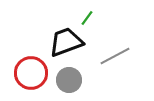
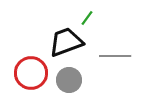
gray line: rotated 28 degrees clockwise
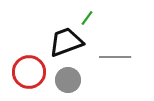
gray line: moved 1 px down
red circle: moved 2 px left, 1 px up
gray circle: moved 1 px left
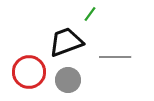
green line: moved 3 px right, 4 px up
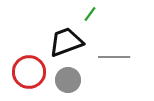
gray line: moved 1 px left
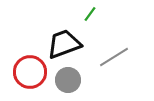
black trapezoid: moved 2 px left, 2 px down
gray line: rotated 32 degrees counterclockwise
red circle: moved 1 px right
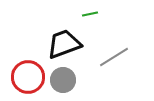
green line: rotated 42 degrees clockwise
red circle: moved 2 px left, 5 px down
gray circle: moved 5 px left
